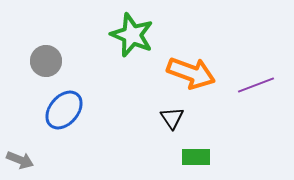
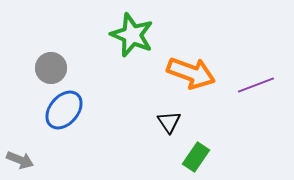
gray circle: moved 5 px right, 7 px down
black triangle: moved 3 px left, 4 px down
green rectangle: rotated 56 degrees counterclockwise
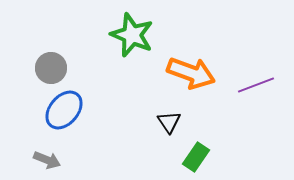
gray arrow: moved 27 px right
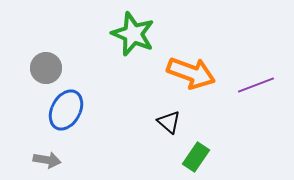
green star: moved 1 px right, 1 px up
gray circle: moved 5 px left
blue ellipse: moved 2 px right; rotated 12 degrees counterclockwise
black triangle: rotated 15 degrees counterclockwise
gray arrow: rotated 12 degrees counterclockwise
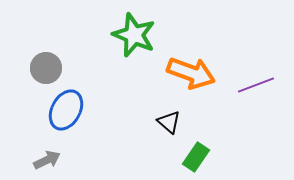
green star: moved 1 px right, 1 px down
gray arrow: rotated 36 degrees counterclockwise
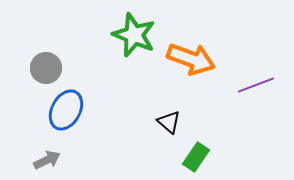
orange arrow: moved 14 px up
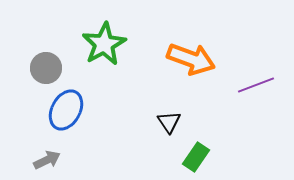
green star: moved 30 px left, 9 px down; rotated 21 degrees clockwise
black triangle: rotated 15 degrees clockwise
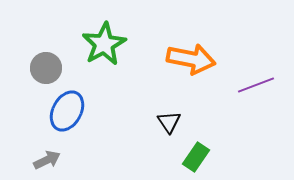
orange arrow: rotated 9 degrees counterclockwise
blue ellipse: moved 1 px right, 1 px down
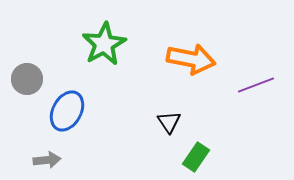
gray circle: moved 19 px left, 11 px down
gray arrow: rotated 20 degrees clockwise
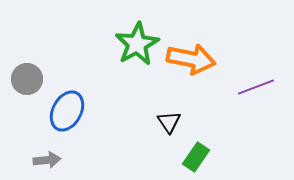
green star: moved 33 px right
purple line: moved 2 px down
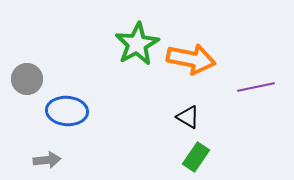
purple line: rotated 9 degrees clockwise
blue ellipse: rotated 66 degrees clockwise
black triangle: moved 19 px right, 5 px up; rotated 25 degrees counterclockwise
